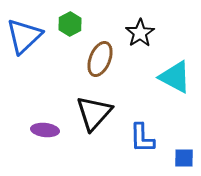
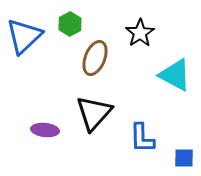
brown ellipse: moved 5 px left, 1 px up
cyan triangle: moved 2 px up
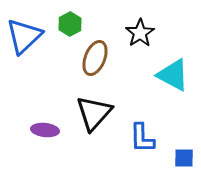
cyan triangle: moved 2 px left
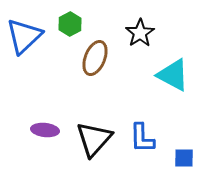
black triangle: moved 26 px down
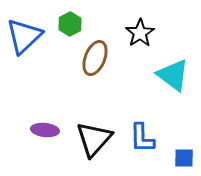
cyan triangle: rotated 9 degrees clockwise
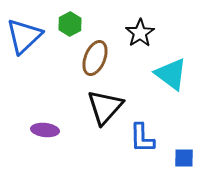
cyan triangle: moved 2 px left, 1 px up
black triangle: moved 11 px right, 32 px up
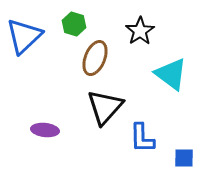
green hexagon: moved 4 px right; rotated 15 degrees counterclockwise
black star: moved 2 px up
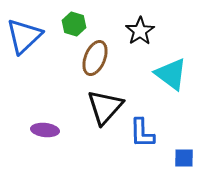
blue L-shape: moved 5 px up
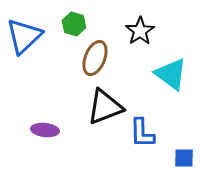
black triangle: rotated 27 degrees clockwise
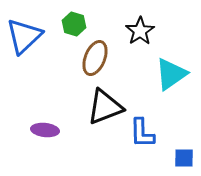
cyan triangle: rotated 48 degrees clockwise
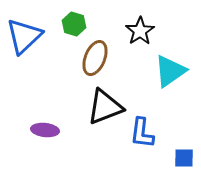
cyan triangle: moved 1 px left, 3 px up
blue L-shape: rotated 8 degrees clockwise
